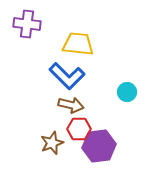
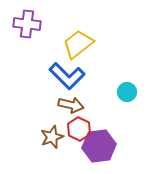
yellow trapezoid: rotated 44 degrees counterclockwise
red hexagon: rotated 25 degrees clockwise
brown star: moved 6 px up
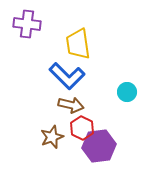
yellow trapezoid: rotated 60 degrees counterclockwise
red hexagon: moved 3 px right, 1 px up
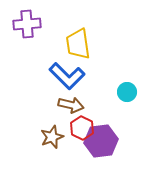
purple cross: rotated 12 degrees counterclockwise
purple hexagon: moved 2 px right, 5 px up
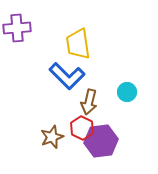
purple cross: moved 10 px left, 4 px down
brown arrow: moved 18 px right, 3 px up; rotated 90 degrees clockwise
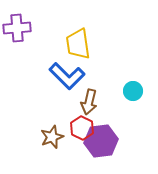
cyan circle: moved 6 px right, 1 px up
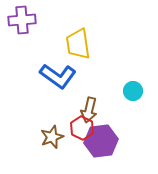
purple cross: moved 5 px right, 8 px up
blue L-shape: moved 9 px left; rotated 9 degrees counterclockwise
brown arrow: moved 8 px down
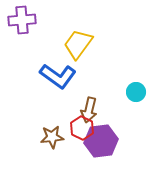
yellow trapezoid: rotated 44 degrees clockwise
cyan circle: moved 3 px right, 1 px down
brown star: rotated 15 degrees clockwise
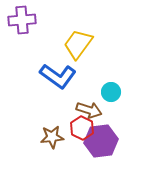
cyan circle: moved 25 px left
brown arrow: rotated 85 degrees counterclockwise
